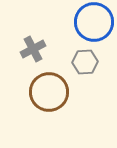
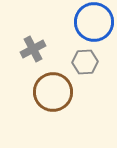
brown circle: moved 4 px right
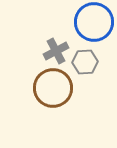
gray cross: moved 23 px right, 2 px down
brown circle: moved 4 px up
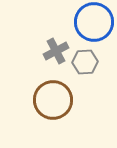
brown circle: moved 12 px down
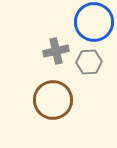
gray cross: rotated 15 degrees clockwise
gray hexagon: moved 4 px right
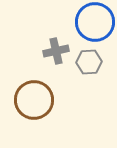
blue circle: moved 1 px right
brown circle: moved 19 px left
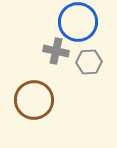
blue circle: moved 17 px left
gray cross: rotated 25 degrees clockwise
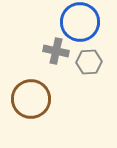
blue circle: moved 2 px right
brown circle: moved 3 px left, 1 px up
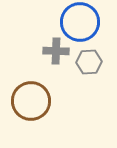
gray cross: rotated 10 degrees counterclockwise
brown circle: moved 2 px down
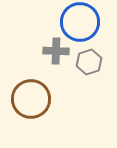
gray hexagon: rotated 15 degrees counterclockwise
brown circle: moved 2 px up
